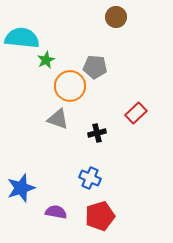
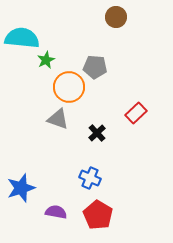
orange circle: moved 1 px left, 1 px down
black cross: rotated 30 degrees counterclockwise
red pentagon: moved 2 px left, 1 px up; rotated 24 degrees counterclockwise
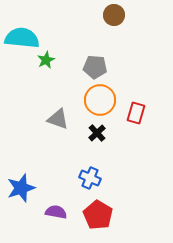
brown circle: moved 2 px left, 2 px up
orange circle: moved 31 px right, 13 px down
red rectangle: rotated 30 degrees counterclockwise
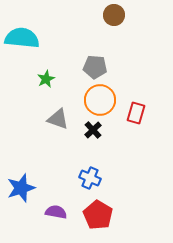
green star: moved 19 px down
black cross: moved 4 px left, 3 px up
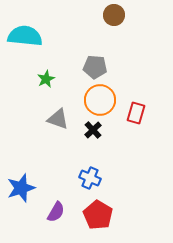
cyan semicircle: moved 3 px right, 2 px up
purple semicircle: rotated 110 degrees clockwise
